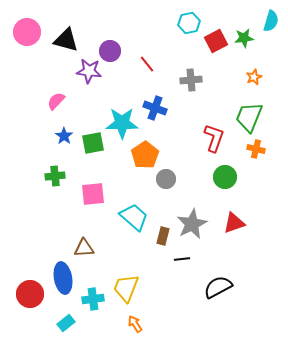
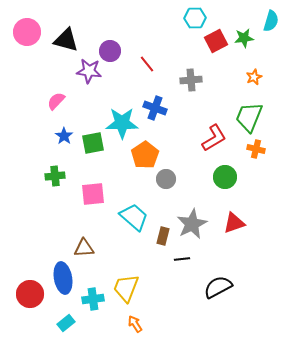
cyan hexagon: moved 6 px right, 5 px up; rotated 10 degrees clockwise
red L-shape: rotated 40 degrees clockwise
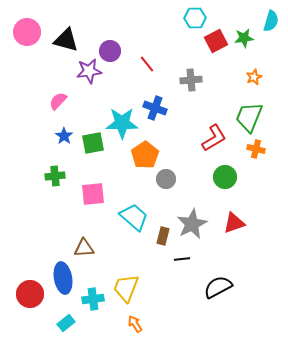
purple star: rotated 15 degrees counterclockwise
pink semicircle: moved 2 px right
